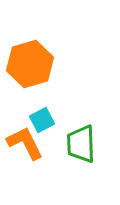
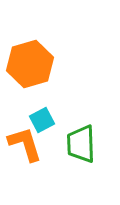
orange L-shape: moved 1 px down; rotated 9 degrees clockwise
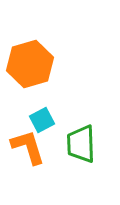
orange L-shape: moved 3 px right, 3 px down
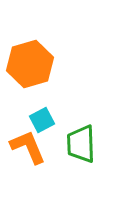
orange L-shape: rotated 6 degrees counterclockwise
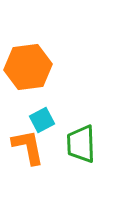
orange hexagon: moved 2 px left, 3 px down; rotated 9 degrees clockwise
orange L-shape: rotated 12 degrees clockwise
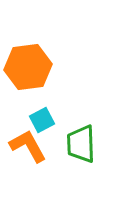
orange L-shape: moved 1 px up; rotated 18 degrees counterclockwise
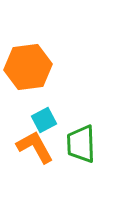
cyan square: moved 2 px right
orange L-shape: moved 7 px right, 1 px down
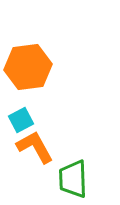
cyan square: moved 23 px left
green trapezoid: moved 8 px left, 35 px down
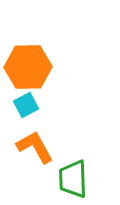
orange hexagon: rotated 6 degrees clockwise
cyan square: moved 5 px right, 15 px up
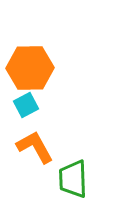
orange hexagon: moved 2 px right, 1 px down
